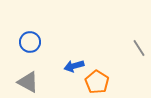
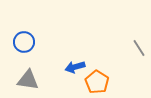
blue circle: moved 6 px left
blue arrow: moved 1 px right, 1 px down
gray triangle: moved 2 px up; rotated 20 degrees counterclockwise
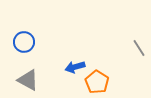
gray triangle: rotated 20 degrees clockwise
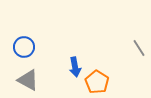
blue circle: moved 5 px down
blue arrow: rotated 84 degrees counterclockwise
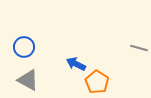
gray line: rotated 42 degrees counterclockwise
blue arrow: moved 1 px right, 3 px up; rotated 126 degrees clockwise
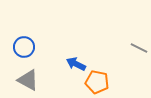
gray line: rotated 12 degrees clockwise
orange pentagon: rotated 20 degrees counterclockwise
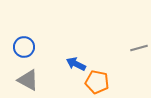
gray line: rotated 42 degrees counterclockwise
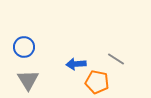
gray line: moved 23 px left, 11 px down; rotated 48 degrees clockwise
blue arrow: rotated 30 degrees counterclockwise
gray triangle: rotated 30 degrees clockwise
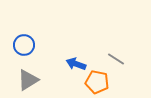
blue circle: moved 2 px up
blue arrow: rotated 24 degrees clockwise
gray triangle: rotated 30 degrees clockwise
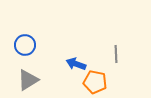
blue circle: moved 1 px right
gray line: moved 5 px up; rotated 54 degrees clockwise
orange pentagon: moved 2 px left
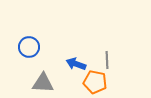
blue circle: moved 4 px right, 2 px down
gray line: moved 9 px left, 6 px down
gray triangle: moved 15 px right, 3 px down; rotated 35 degrees clockwise
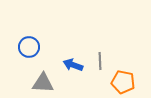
gray line: moved 7 px left, 1 px down
blue arrow: moved 3 px left, 1 px down
orange pentagon: moved 28 px right
